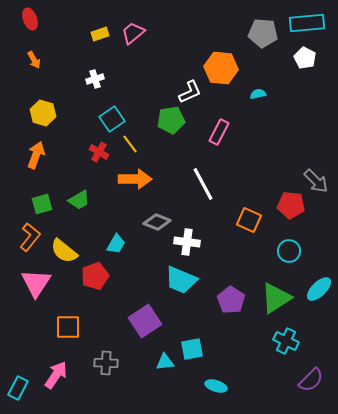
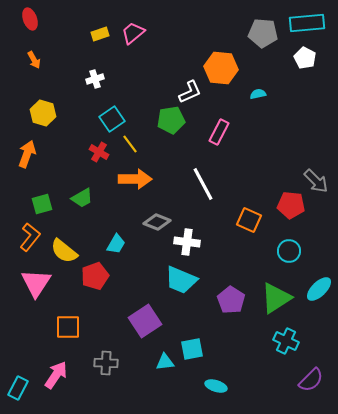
orange arrow at (36, 155): moved 9 px left, 1 px up
green trapezoid at (79, 200): moved 3 px right, 2 px up
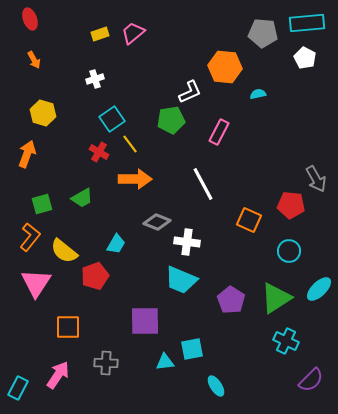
orange hexagon at (221, 68): moved 4 px right, 1 px up
gray arrow at (316, 181): moved 2 px up; rotated 16 degrees clockwise
purple square at (145, 321): rotated 32 degrees clockwise
pink arrow at (56, 375): moved 2 px right
cyan ellipse at (216, 386): rotated 40 degrees clockwise
